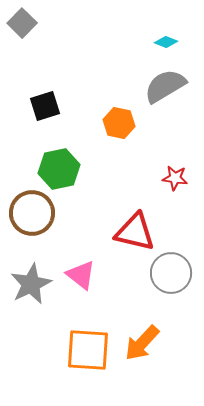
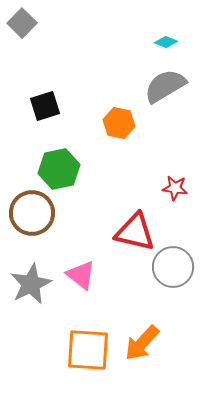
red star: moved 10 px down
gray circle: moved 2 px right, 6 px up
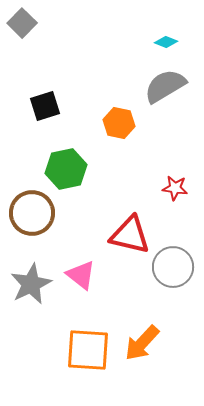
green hexagon: moved 7 px right
red triangle: moved 5 px left, 3 px down
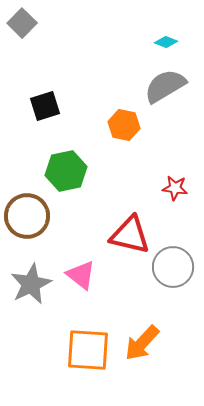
orange hexagon: moved 5 px right, 2 px down
green hexagon: moved 2 px down
brown circle: moved 5 px left, 3 px down
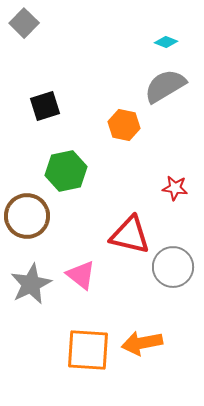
gray square: moved 2 px right
orange arrow: rotated 36 degrees clockwise
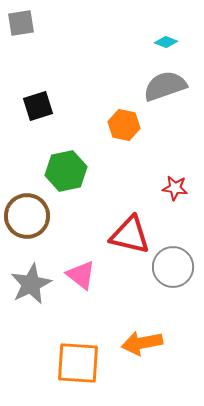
gray square: moved 3 px left; rotated 36 degrees clockwise
gray semicircle: rotated 12 degrees clockwise
black square: moved 7 px left
orange square: moved 10 px left, 13 px down
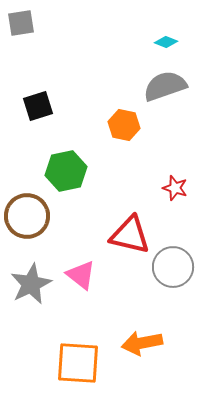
red star: rotated 10 degrees clockwise
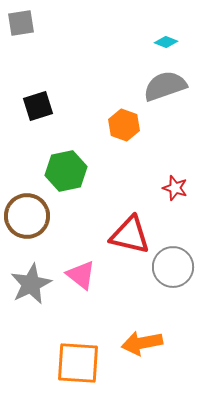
orange hexagon: rotated 8 degrees clockwise
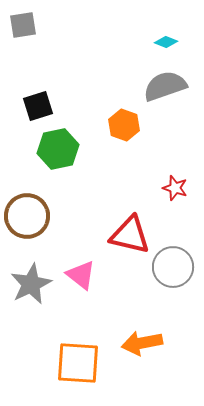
gray square: moved 2 px right, 2 px down
green hexagon: moved 8 px left, 22 px up
